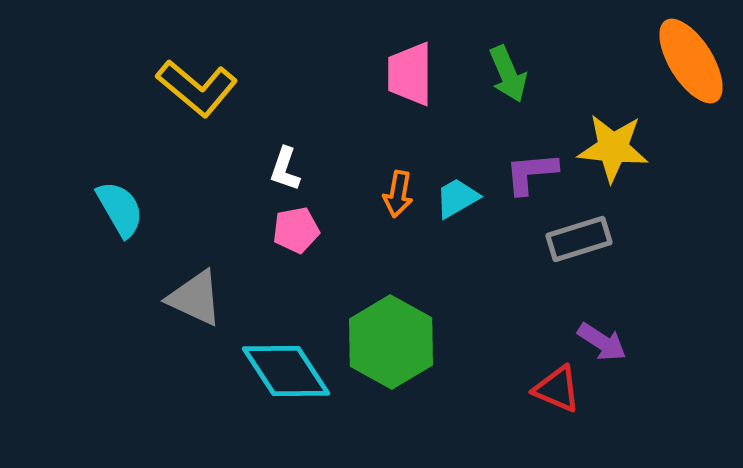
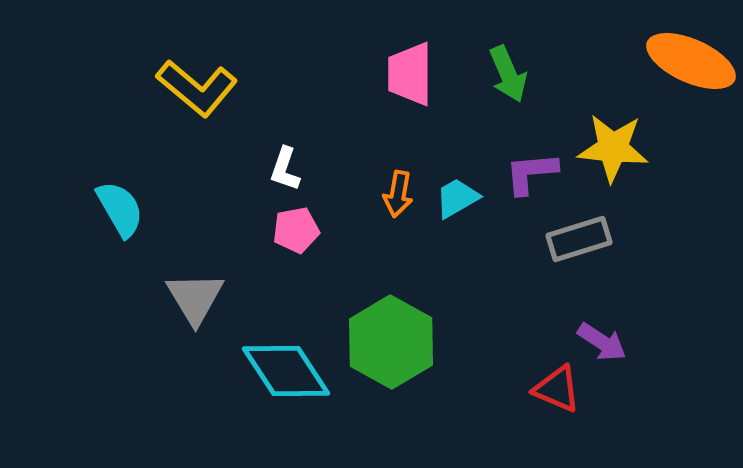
orange ellipse: rotated 34 degrees counterclockwise
gray triangle: rotated 34 degrees clockwise
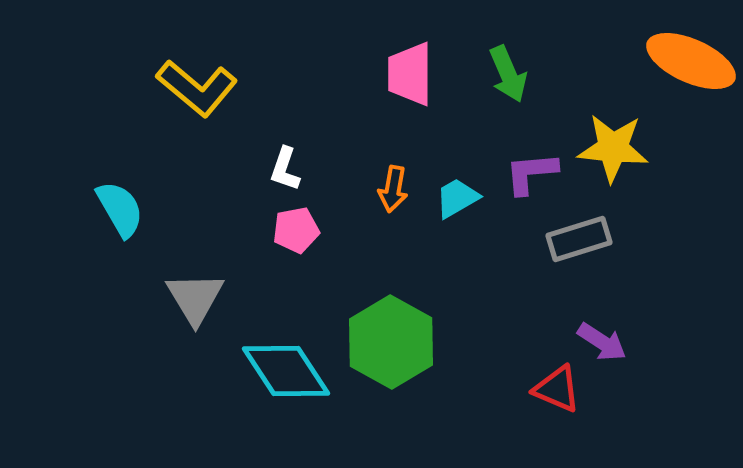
orange arrow: moved 5 px left, 5 px up
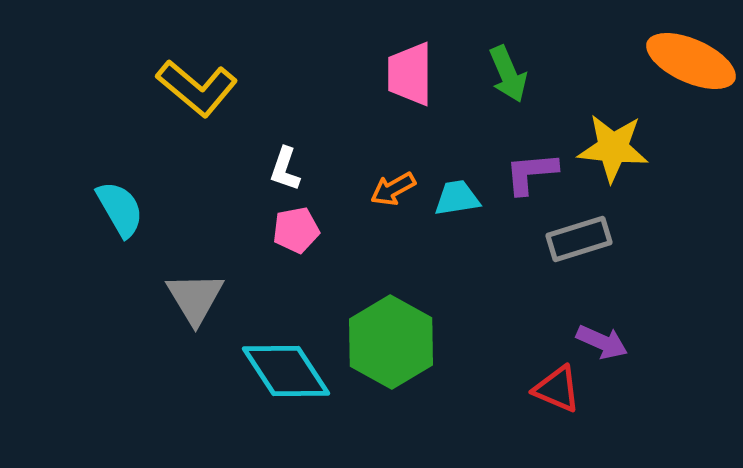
orange arrow: rotated 51 degrees clockwise
cyan trapezoid: rotated 21 degrees clockwise
purple arrow: rotated 9 degrees counterclockwise
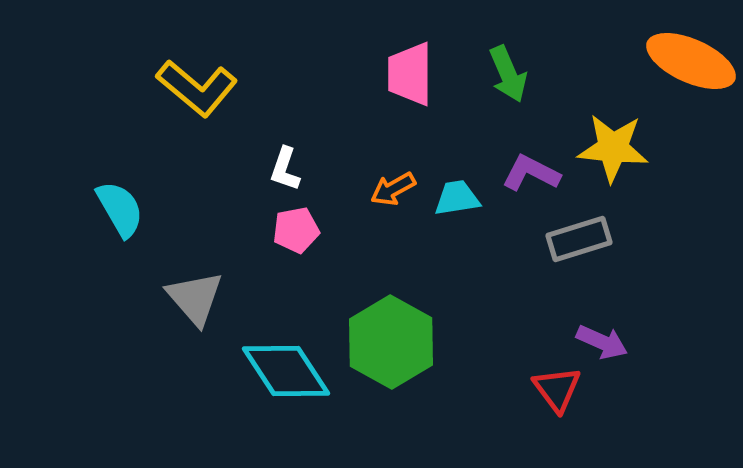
purple L-shape: rotated 32 degrees clockwise
gray triangle: rotated 10 degrees counterclockwise
red triangle: rotated 30 degrees clockwise
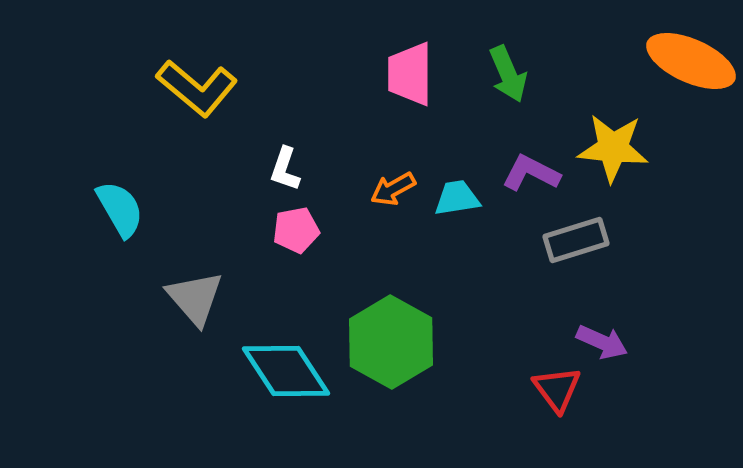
gray rectangle: moved 3 px left, 1 px down
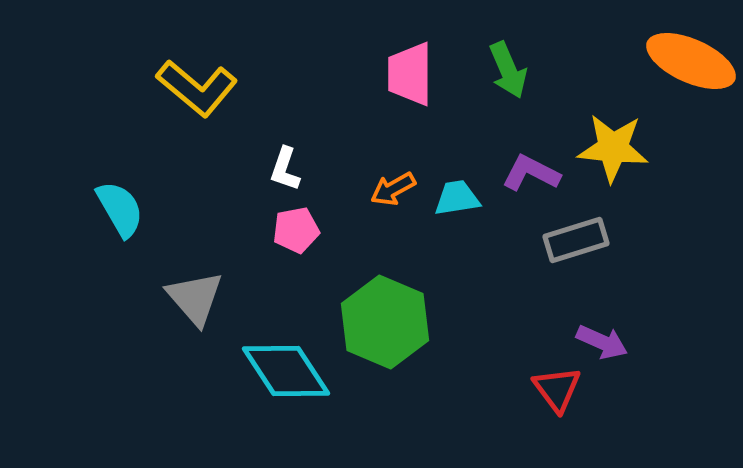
green arrow: moved 4 px up
green hexagon: moved 6 px left, 20 px up; rotated 6 degrees counterclockwise
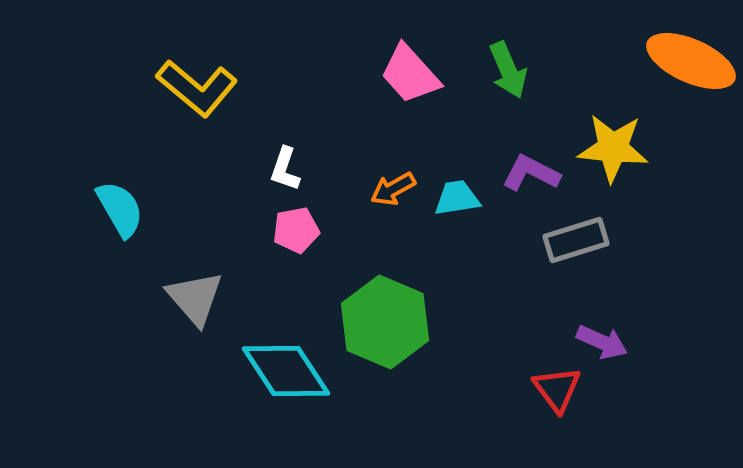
pink trapezoid: rotated 42 degrees counterclockwise
